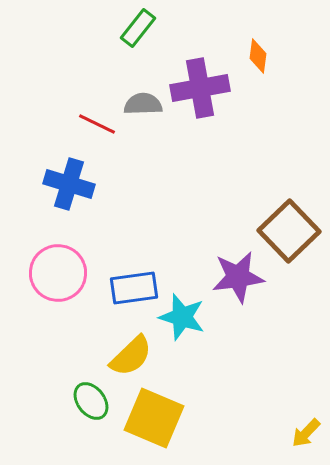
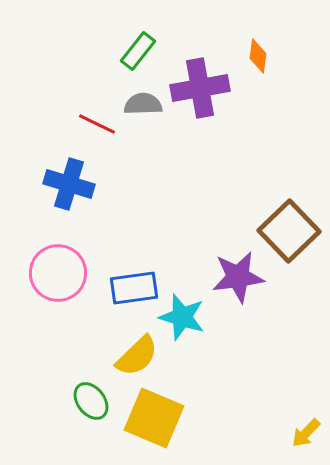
green rectangle: moved 23 px down
yellow semicircle: moved 6 px right
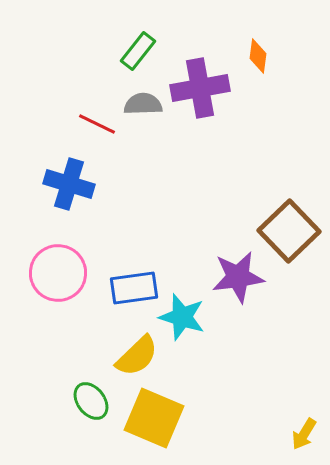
yellow arrow: moved 2 px left, 1 px down; rotated 12 degrees counterclockwise
